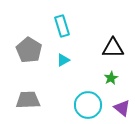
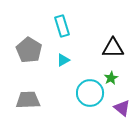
cyan circle: moved 2 px right, 12 px up
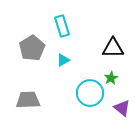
gray pentagon: moved 3 px right, 2 px up; rotated 10 degrees clockwise
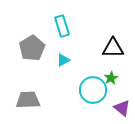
cyan circle: moved 3 px right, 3 px up
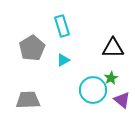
purple triangle: moved 8 px up
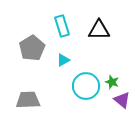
black triangle: moved 14 px left, 18 px up
green star: moved 1 px right, 4 px down; rotated 24 degrees counterclockwise
cyan circle: moved 7 px left, 4 px up
